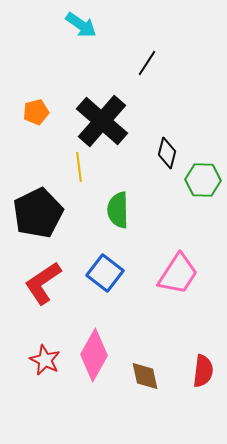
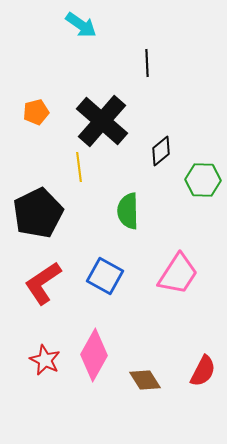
black line: rotated 36 degrees counterclockwise
black diamond: moved 6 px left, 2 px up; rotated 36 degrees clockwise
green semicircle: moved 10 px right, 1 px down
blue square: moved 3 px down; rotated 9 degrees counterclockwise
red semicircle: rotated 20 degrees clockwise
brown diamond: moved 4 px down; rotated 20 degrees counterclockwise
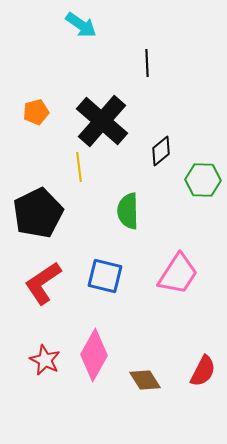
blue square: rotated 15 degrees counterclockwise
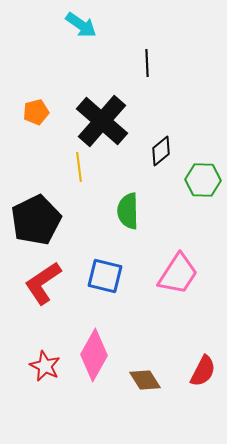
black pentagon: moved 2 px left, 7 px down
red star: moved 6 px down
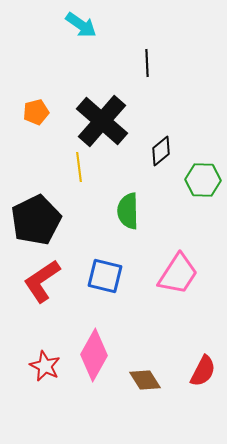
red L-shape: moved 1 px left, 2 px up
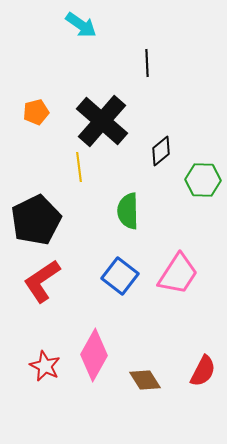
blue square: moved 15 px right; rotated 24 degrees clockwise
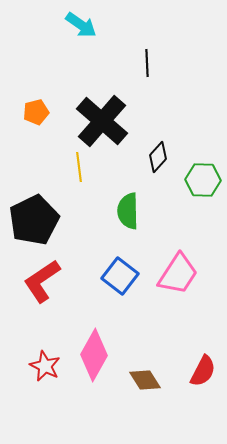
black diamond: moved 3 px left, 6 px down; rotated 8 degrees counterclockwise
black pentagon: moved 2 px left
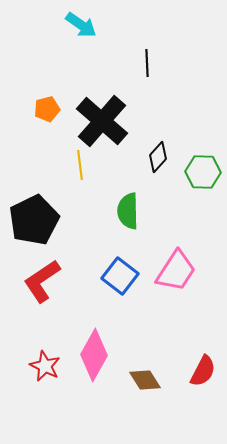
orange pentagon: moved 11 px right, 3 px up
yellow line: moved 1 px right, 2 px up
green hexagon: moved 8 px up
pink trapezoid: moved 2 px left, 3 px up
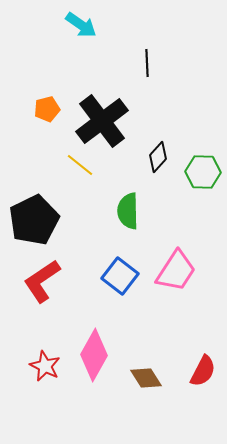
black cross: rotated 12 degrees clockwise
yellow line: rotated 44 degrees counterclockwise
brown diamond: moved 1 px right, 2 px up
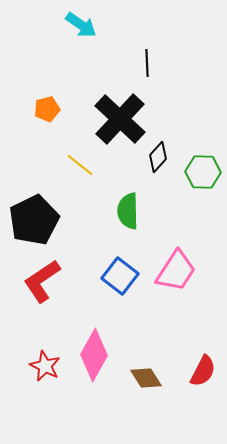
black cross: moved 18 px right, 2 px up; rotated 10 degrees counterclockwise
